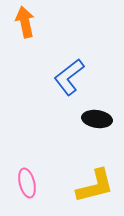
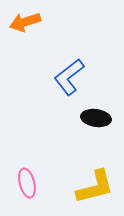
orange arrow: rotated 96 degrees counterclockwise
black ellipse: moved 1 px left, 1 px up
yellow L-shape: moved 1 px down
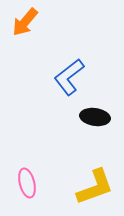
orange arrow: rotated 32 degrees counterclockwise
black ellipse: moved 1 px left, 1 px up
yellow L-shape: rotated 6 degrees counterclockwise
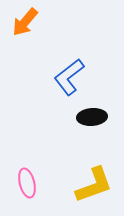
black ellipse: moved 3 px left; rotated 12 degrees counterclockwise
yellow L-shape: moved 1 px left, 2 px up
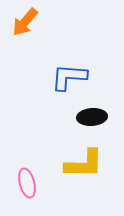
blue L-shape: rotated 42 degrees clockwise
yellow L-shape: moved 10 px left, 21 px up; rotated 21 degrees clockwise
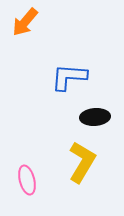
black ellipse: moved 3 px right
yellow L-shape: moved 2 px left, 2 px up; rotated 60 degrees counterclockwise
pink ellipse: moved 3 px up
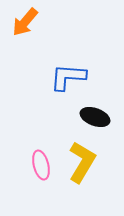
blue L-shape: moved 1 px left
black ellipse: rotated 24 degrees clockwise
pink ellipse: moved 14 px right, 15 px up
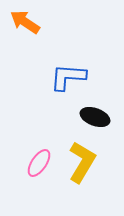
orange arrow: rotated 84 degrees clockwise
pink ellipse: moved 2 px left, 2 px up; rotated 48 degrees clockwise
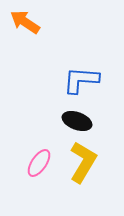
blue L-shape: moved 13 px right, 3 px down
black ellipse: moved 18 px left, 4 px down
yellow L-shape: moved 1 px right
